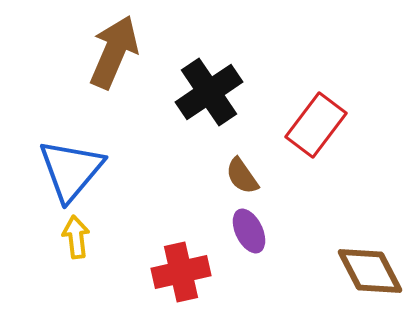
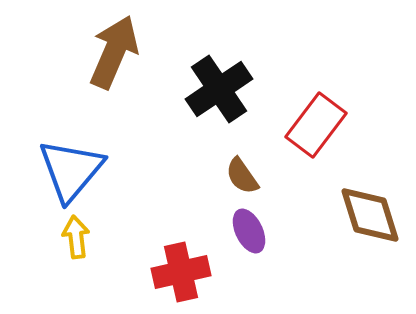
black cross: moved 10 px right, 3 px up
brown diamond: moved 56 px up; rotated 10 degrees clockwise
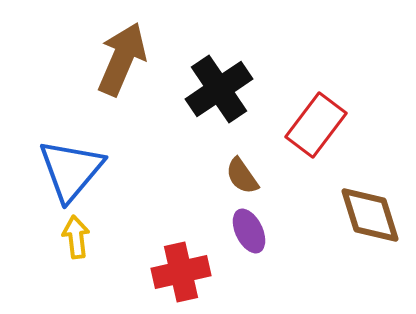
brown arrow: moved 8 px right, 7 px down
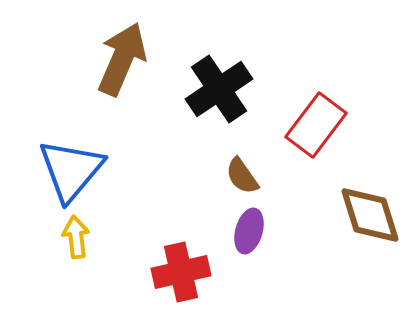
purple ellipse: rotated 42 degrees clockwise
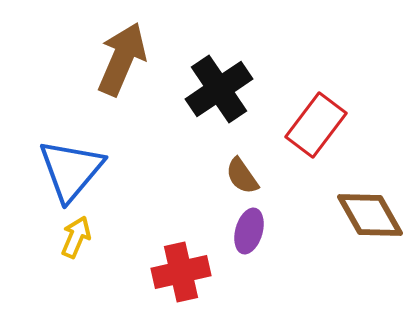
brown diamond: rotated 12 degrees counterclockwise
yellow arrow: rotated 30 degrees clockwise
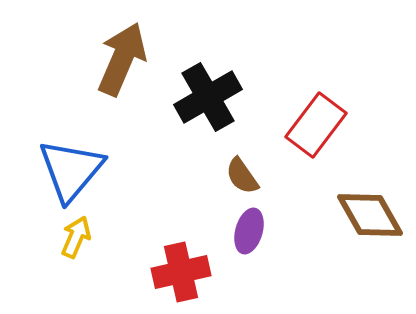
black cross: moved 11 px left, 8 px down; rotated 4 degrees clockwise
